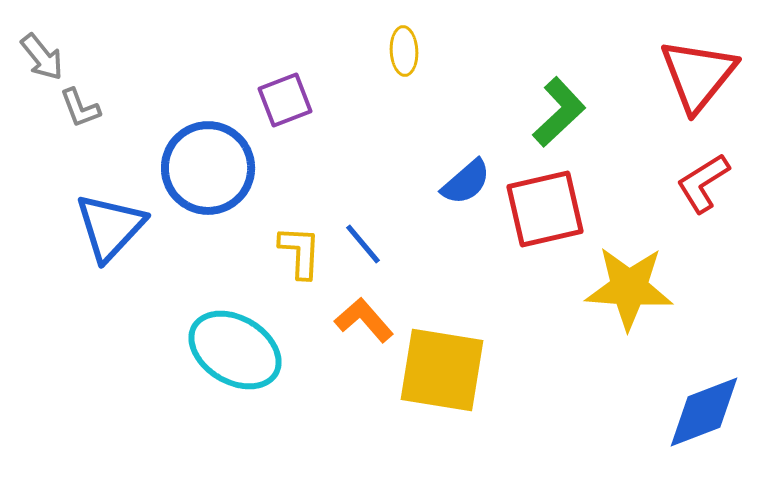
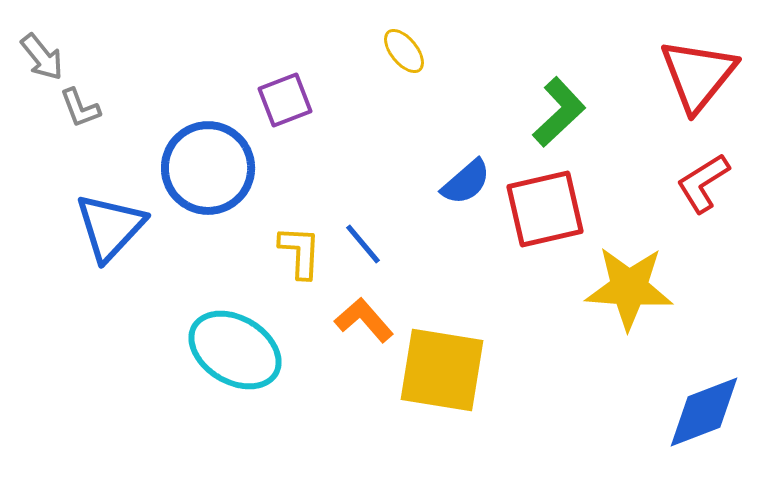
yellow ellipse: rotated 36 degrees counterclockwise
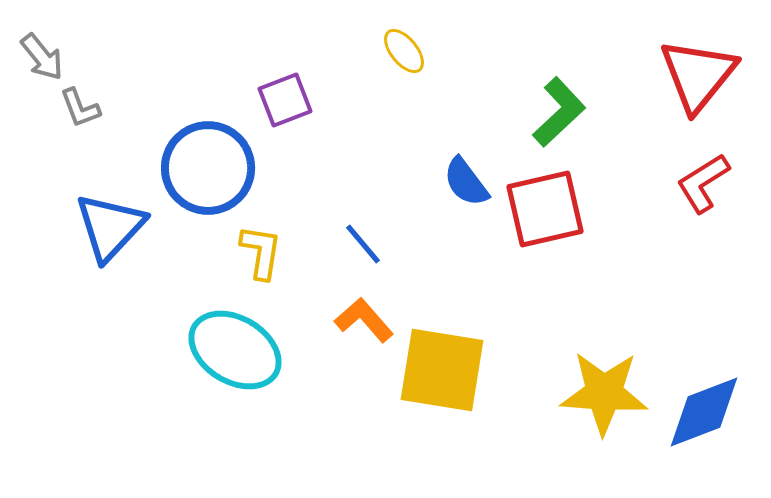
blue semicircle: rotated 94 degrees clockwise
yellow L-shape: moved 39 px left; rotated 6 degrees clockwise
yellow star: moved 25 px left, 105 px down
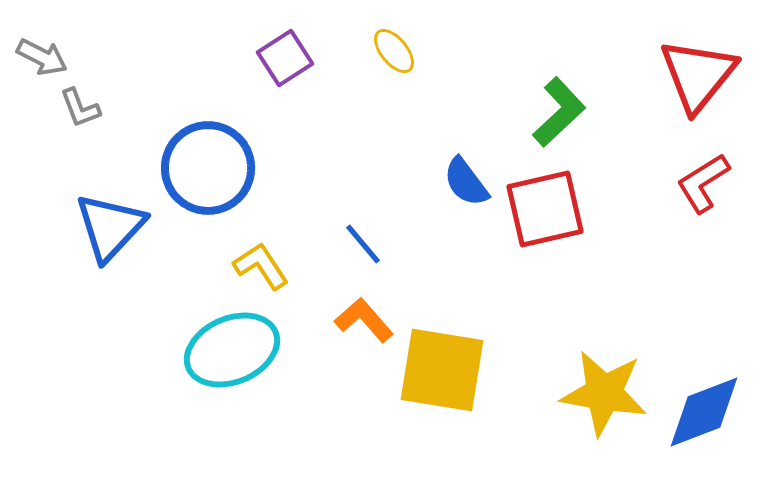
yellow ellipse: moved 10 px left
gray arrow: rotated 24 degrees counterclockwise
purple square: moved 42 px up; rotated 12 degrees counterclockwise
yellow L-shape: moved 14 px down; rotated 42 degrees counterclockwise
cyan ellipse: moved 3 px left; rotated 54 degrees counterclockwise
yellow star: rotated 6 degrees clockwise
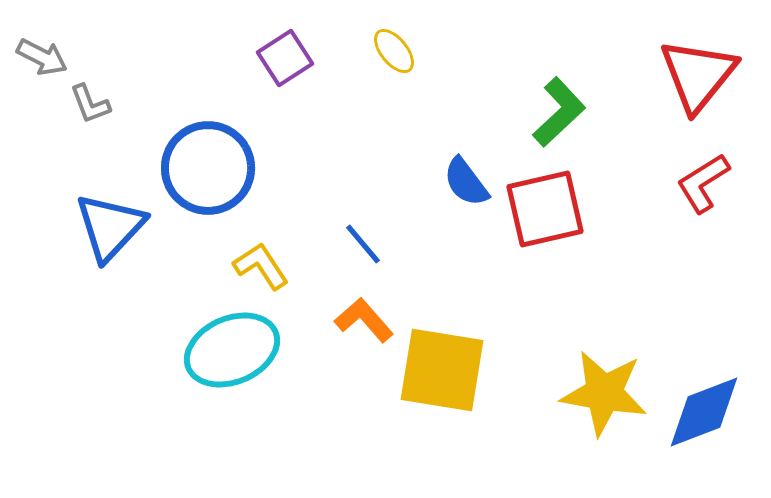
gray L-shape: moved 10 px right, 4 px up
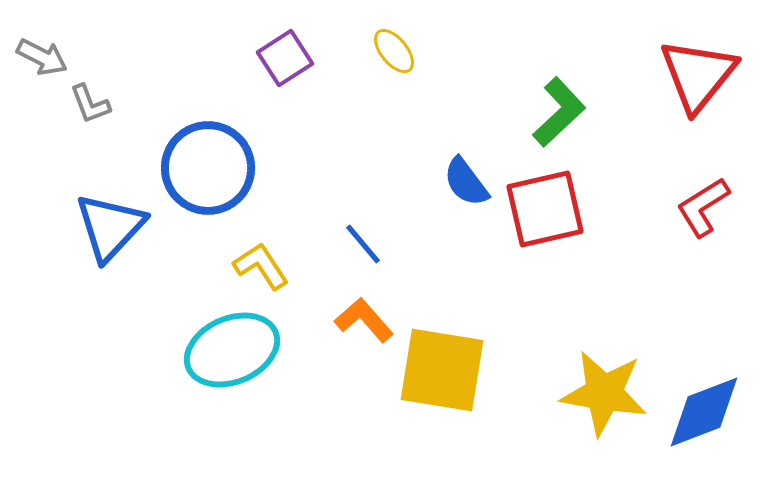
red L-shape: moved 24 px down
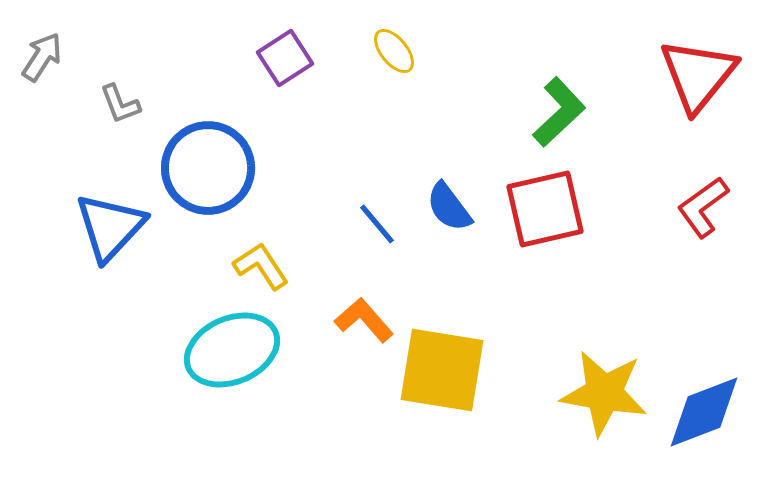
gray arrow: rotated 84 degrees counterclockwise
gray L-shape: moved 30 px right
blue semicircle: moved 17 px left, 25 px down
red L-shape: rotated 4 degrees counterclockwise
blue line: moved 14 px right, 20 px up
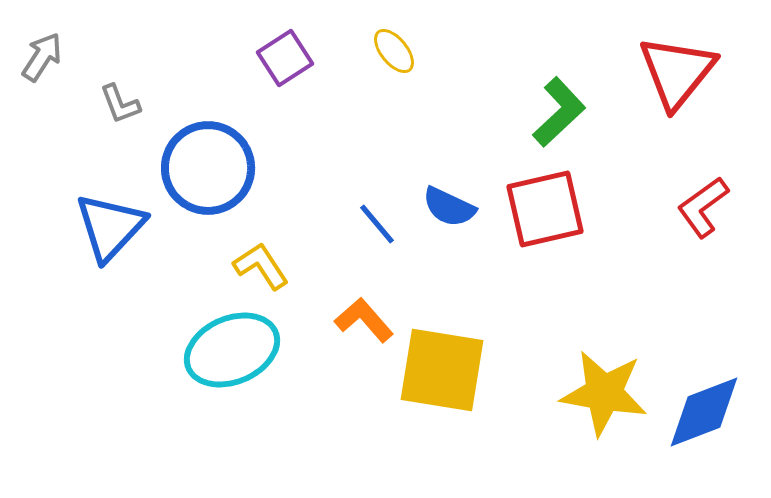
red triangle: moved 21 px left, 3 px up
blue semicircle: rotated 28 degrees counterclockwise
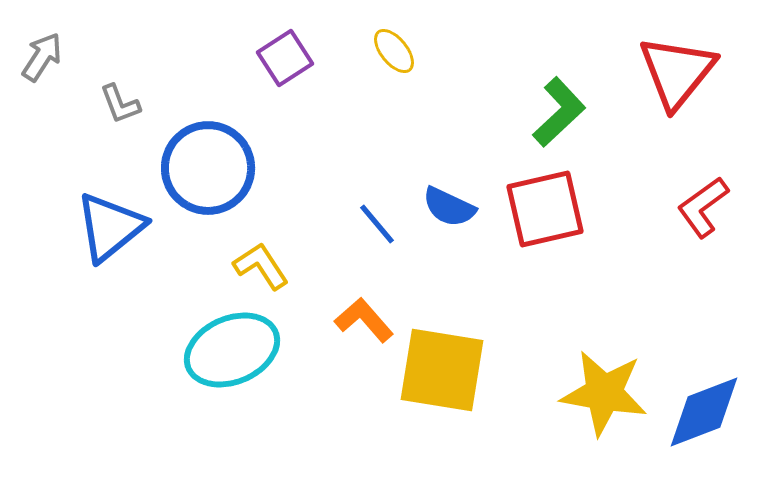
blue triangle: rotated 8 degrees clockwise
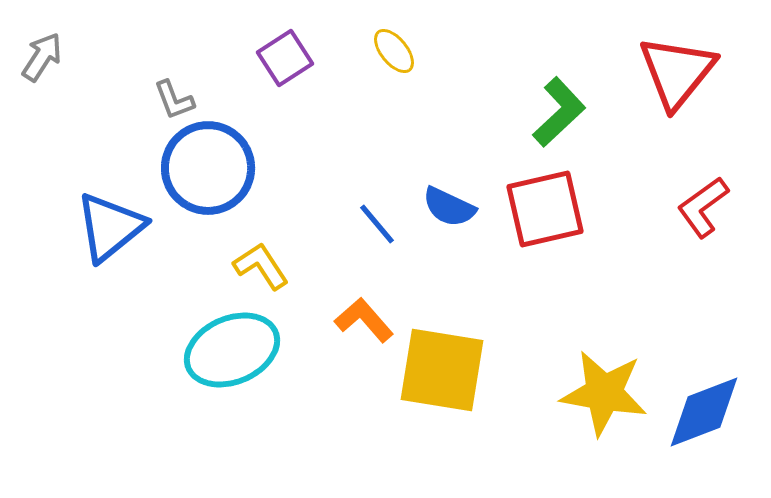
gray L-shape: moved 54 px right, 4 px up
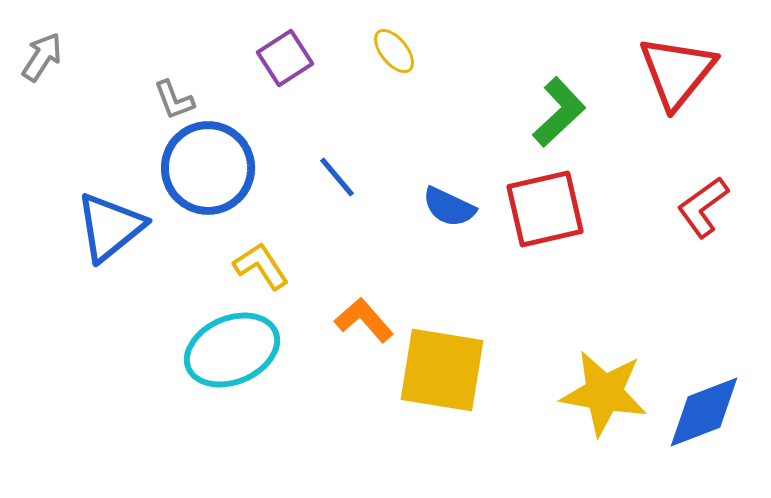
blue line: moved 40 px left, 47 px up
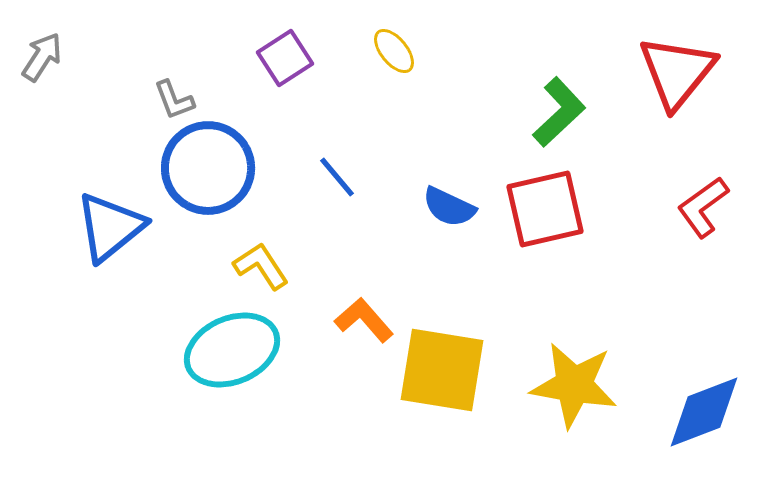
yellow star: moved 30 px left, 8 px up
